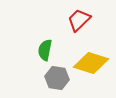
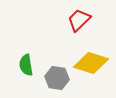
green semicircle: moved 19 px left, 15 px down; rotated 20 degrees counterclockwise
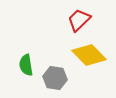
yellow diamond: moved 2 px left, 8 px up; rotated 28 degrees clockwise
gray hexagon: moved 2 px left
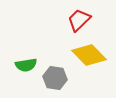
green semicircle: rotated 90 degrees counterclockwise
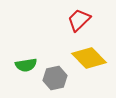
yellow diamond: moved 3 px down
gray hexagon: rotated 20 degrees counterclockwise
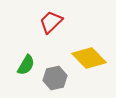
red trapezoid: moved 28 px left, 2 px down
green semicircle: rotated 50 degrees counterclockwise
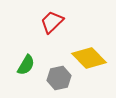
red trapezoid: moved 1 px right
gray hexagon: moved 4 px right
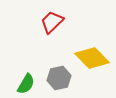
yellow diamond: moved 3 px right
green semicircle: moved 19 px down
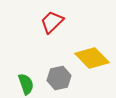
green semicircle: rotated 50 degrees counterclockwise
